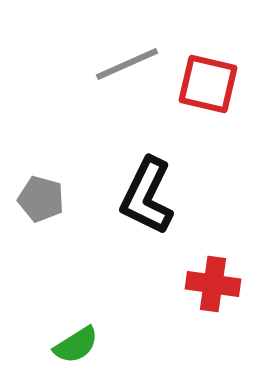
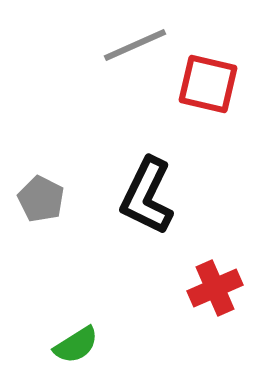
gray line: moved 8 px right, 19 px up
gray pentagon: rotated 12 degrees clockwise
red cross: moved 2 px right, 4 px down; rotated 32 degrees counterclockwise
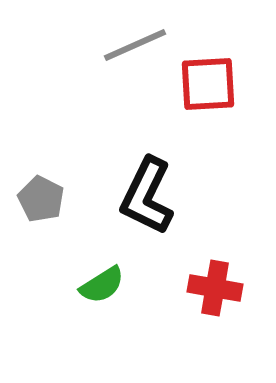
red square: rotated 16 degrees counterclockwise
red cross: rotated 34 degrees clockwise
green semicircle: moved 26 px right, 60 px up
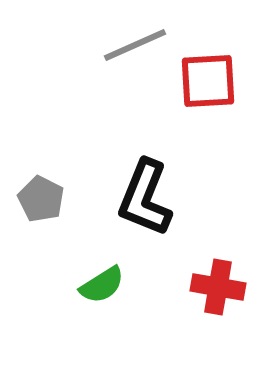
red square: moved 3 px up
black L-shape: moved 2 px left, 2 px down; rotated 4 degrees counterclockwise
red cross: moved 3 px right, 1 px up
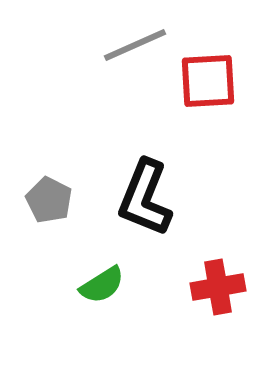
gray pentagon: moved 8 px right, 1 px down
red cross: rotated 20 degrees counterclockwise
